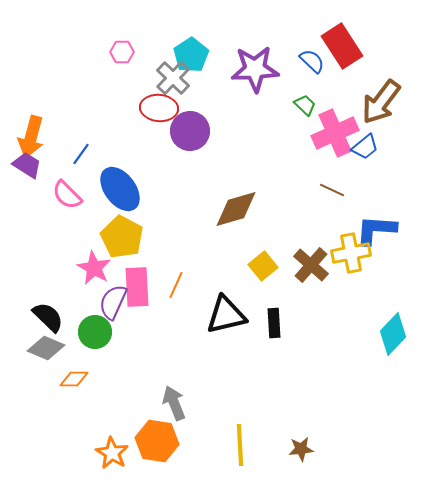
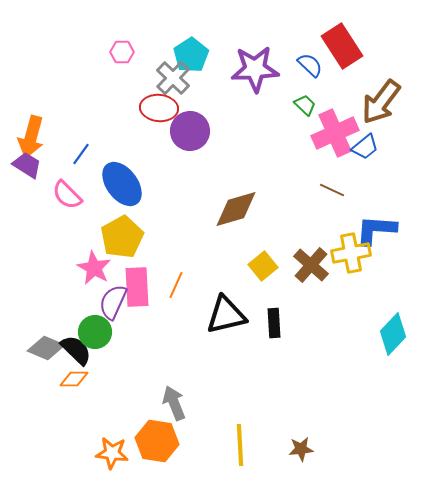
blue semicircle: moved 2 px left, 4 px down
blue ellipse: moved 2 px right, 5 px up
yellow pentagon: rotated 15 degrees clockwise
black semicircle: moved 28 px right, 33 px down
orange star: rotated 24 degrees counterclockwise
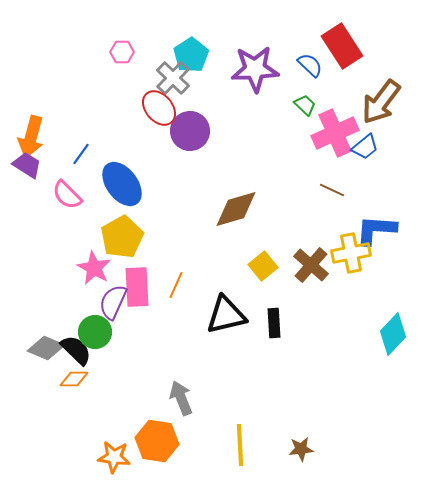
red ellipse: rotated 45 degrees clockwise
gray arrow: moved 7 px right, 5 px up
orange star: moved 2 px right, 4 px down
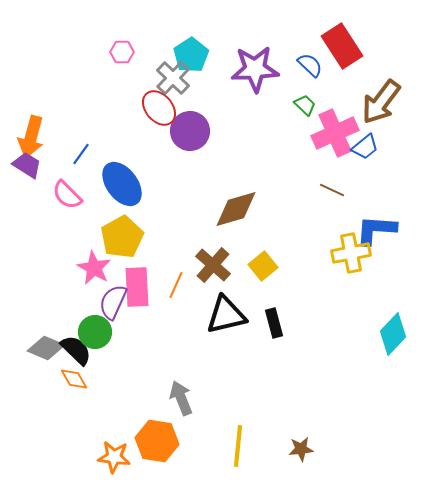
brown cross: moved 98 px left
black rectangle: rotated 12 degrees counterclockwise
orange diamond: rotated 60 degrees clockwise
yellow line: moved 2 px left, 1 px down; rotated 9 degrees clockwise
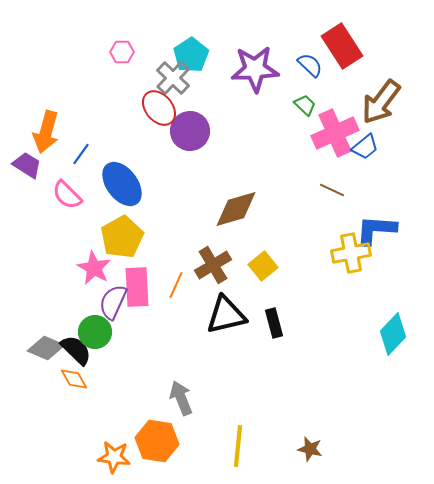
orange arrow: moved 15 px right, 5 px up
brown cross: rotated 18 degrees clockwise
brown star: moved 9 px right; rotated 20 degrees clockwise
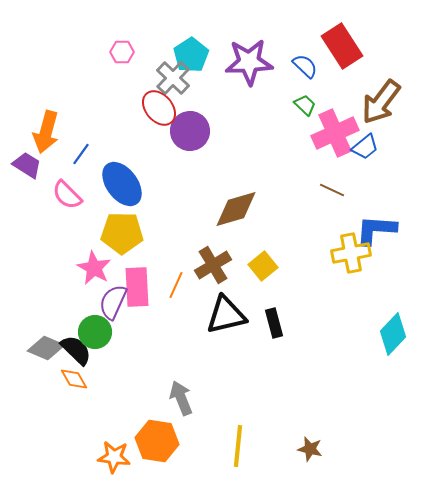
blue semicircle: moved 5 px left, 1 px down
purple star: moved 6 px left, 7 px up
yellow pentagon: moved 4 px up; rotated 30 degrees clockwise
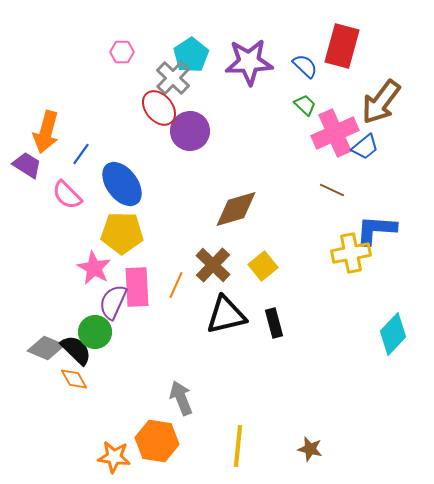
red rectangle: rotated 48 degrees clockwise
brown cross: rotated 15 degrees counterclockwise
